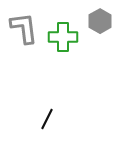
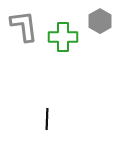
gray L-shape: moved 2 px up
black line: rotated 25 degrees counterclockwise
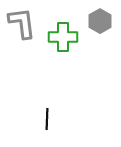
gray L-shape: moved 2 px left, 3 px up
